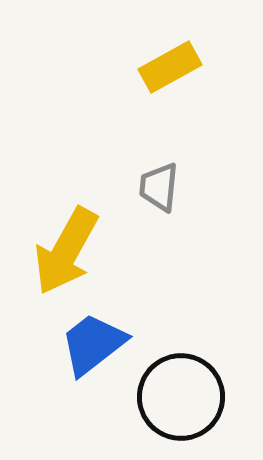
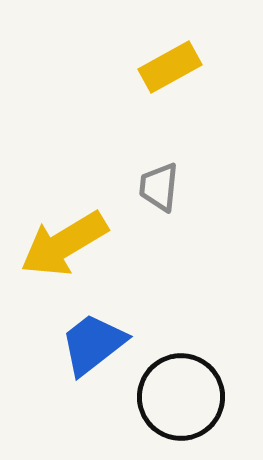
yellow arrow: moved 2 px left, 7 px up; rotated 30 degrees clockwise
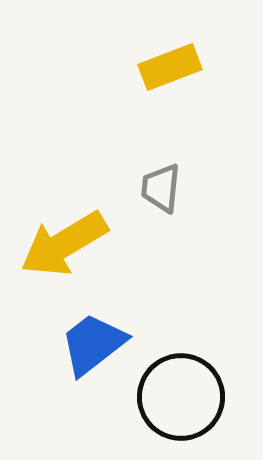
yellow rectangle: rotated 8 degrees clockwise
gray trapezoid: moved 2 px right, 1 px down
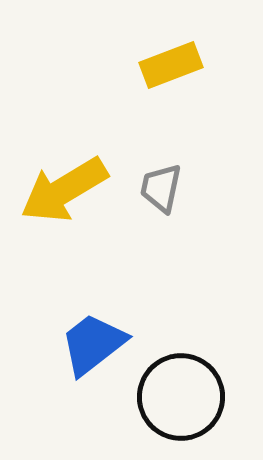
yellow rectangle: moved 1 px right, 2 px up
gray trapezoid: rotated 6 degrees clockwise
yellow arrow: moved 54 px up
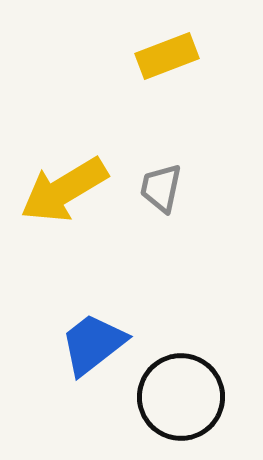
yellow rectangle: moved 4 px left, 9 px up
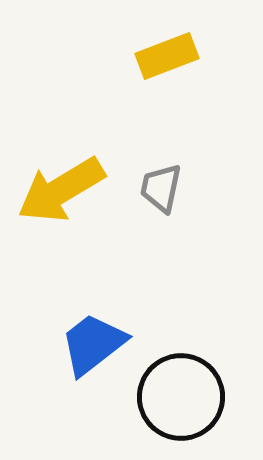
yellow arrow: moved 3 px left
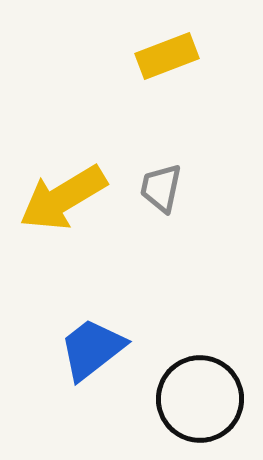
yellow arrow: moved 2 px right, 8 px down
blue trapezoid: moved 1 px left, 5 px down
black circle: moved 19 px right, 2 px down
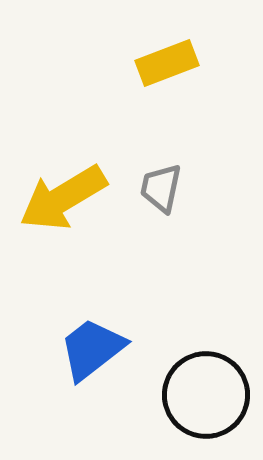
yellow rectangle: moved 7 px down
black circle: moved 6 px right, 4 px up
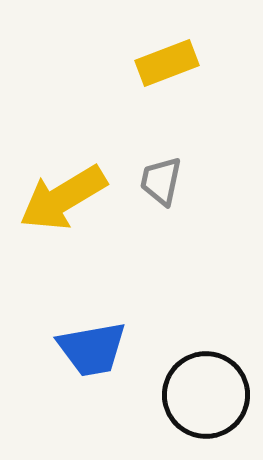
gray trapezoid: moved 7 px up
blue trapezoid: rotated 152 degrees counterclockwise
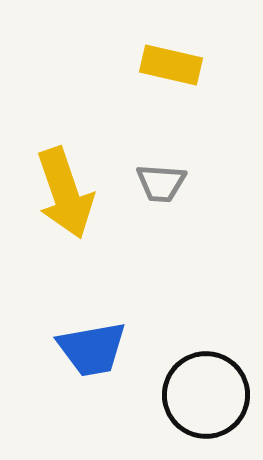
yellow rectangle: moved 4 px right, 2 px down; rotated 34 degrees clockwise
gray trapezoid: moved 2 px down; rotated 98 degrees counterclockwise
yellow arrow: moved 2 px right, 5 px up; rotated 78 degrees counterclockwise
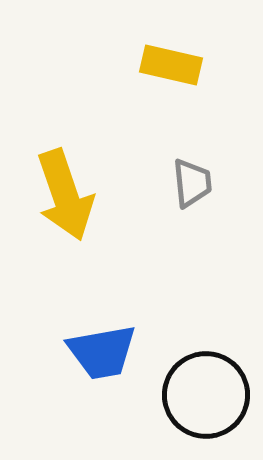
gray trapezoid: moved 31 px right; rotated 100 degrees counterclockwise
yellow arrow: moved 2 px down
blue trapezoid: moved 10 px right, 3 px down
